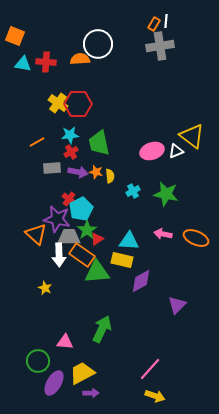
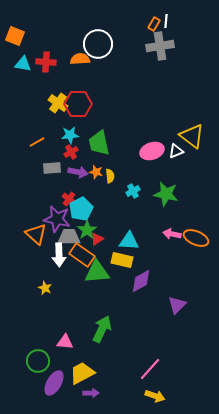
pink arrow at (163, 234): moved 9 px right
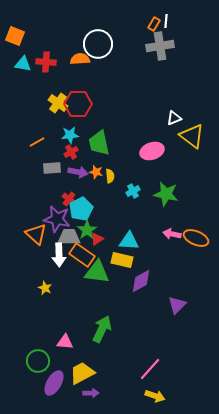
white triangle at (176, 151): moved 2 px left, 33 px up
green triangle at (97, 272): rotated 12 degrees clockwise
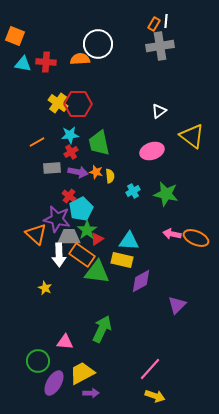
white triangle at (174, 118): moved 15 px left, 7 px up; rotated 14 degrees counterclockwise
red cross at (69, 199): moved 3 px up
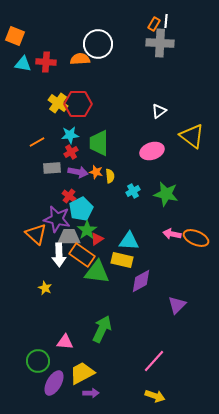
gray cross at (160, 46): moved 3 px up; rotated 12 degrees clockwise
green trapezoid at (99, 143): rotated 12 degrees clockwise
pink line at (150, 369): moved 4 px right, 8 px up
